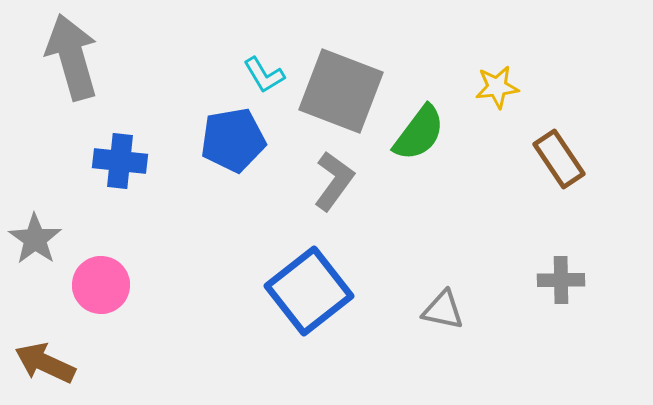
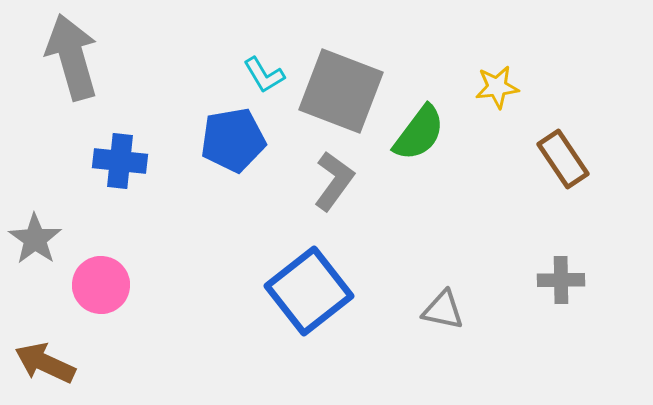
brown rectangle: moved 4 px right
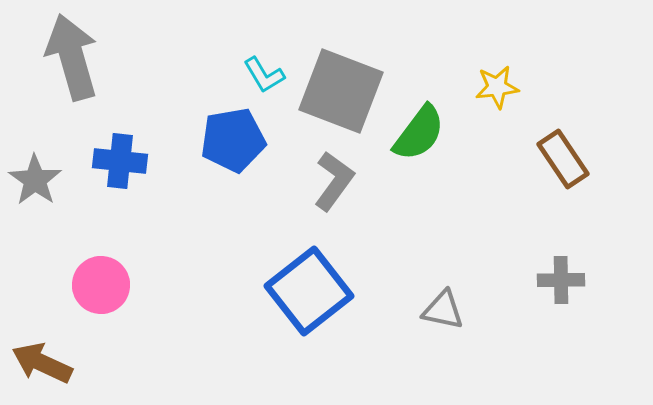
gray star: moved 59 px up
brown arrow: moved 3 px left
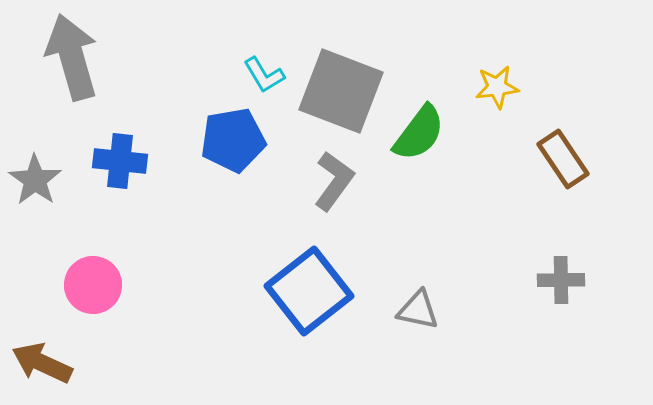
pink circle: moved 8 px left
gray triangle: moved 25 px left
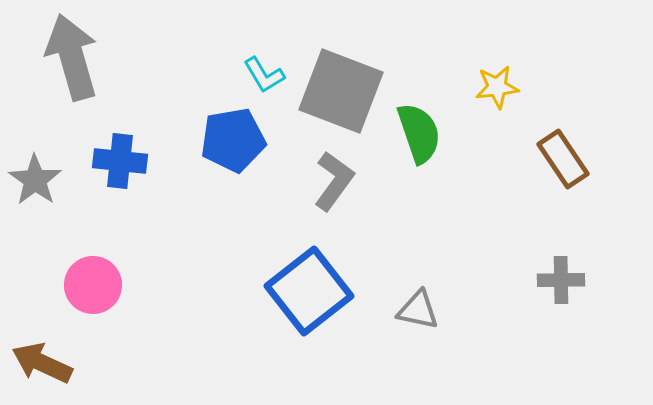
green semicircle: rotated 56 degrees counterclockwise
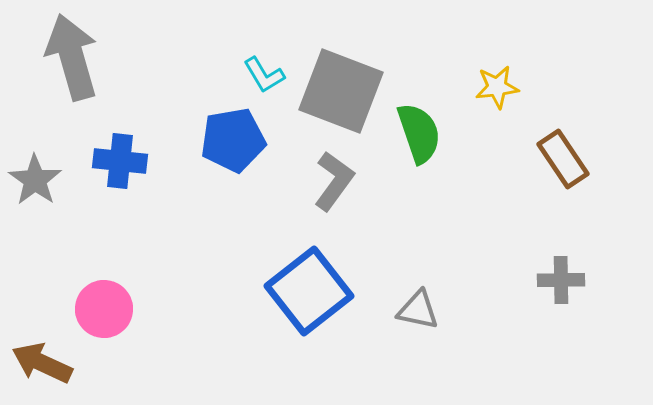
pink circle: moved 11 px right, 24 px down
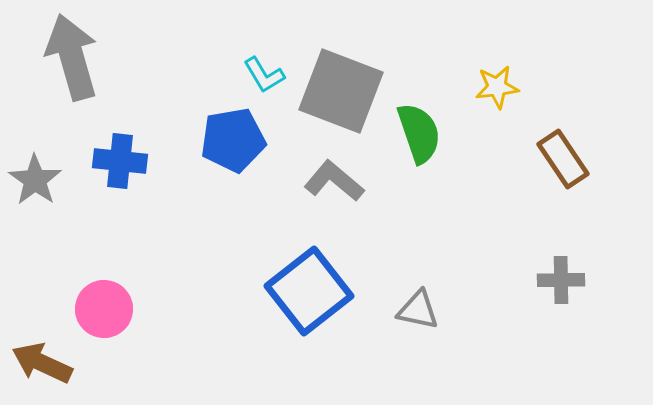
gray L-shape: rotated 86 degrees counterclockwise
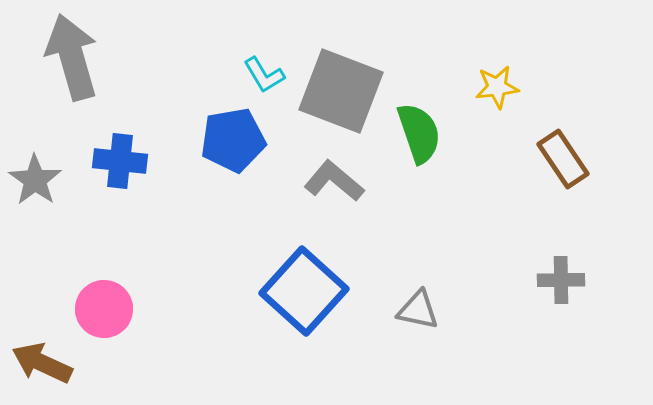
blue square: moved 5 px left; rotated 10 degrees counterclockwise
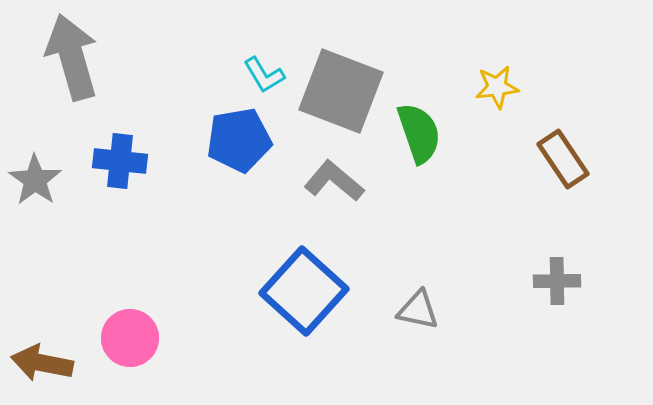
blue pentagon: moved 6 px right
gray cross: moved 4 px left, 1 px down
pink circle: moved 26 px right, 29 px down
brown arrow: rotated 14 degrees counterclockwise
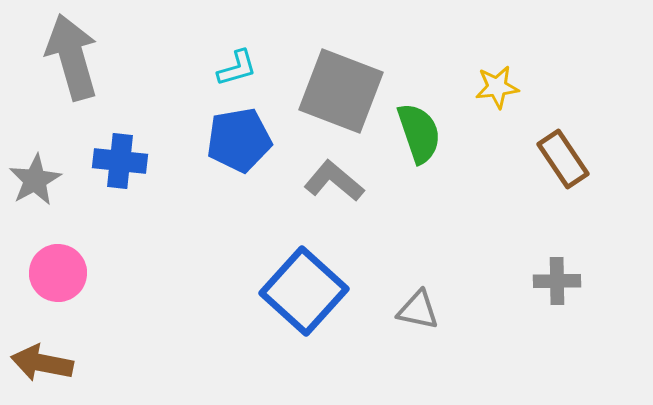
cyan L-shape: moved 27 px left, 7 px up; rotated 75 degrees counterclockwise
gray star: rotated 8 degrees clockwise
pink circle: moved 72 px left, 65 px up
